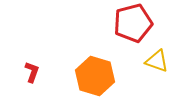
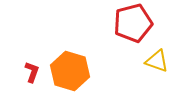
orange hexagon: moved 25 px left, 5 px up
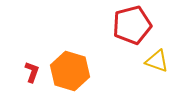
red pentagon: moved 1 px left, 2 px down
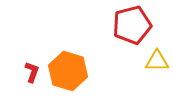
yellow triangle: rotated 20 degrees counterclockwise
orange hexagon: moved 2 px left
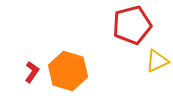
yellow triangle: rotated 25 degrees counterclockwise
red L-shape: rotated 15 degrees clockwise
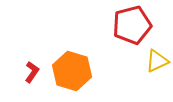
orange hexagon: moved 4 px right
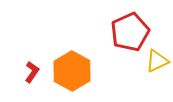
red pentagon: moved 2 px left, 7 px down; rotated 9 degrees counterclockwise
orange hexagon: rotated 12 degrees clockwise
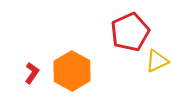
red L-shape: moved 1 px down
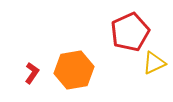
yellow triangle: moved 3 px left, 2 px down
orange hexagon: moved 2 px right, 1 px up; rotated 21 degrees clockwise
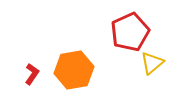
yellow triangle: moved 2 px left; rotated 15 degrees counterclockwise
red L-shape: moved 1 px down
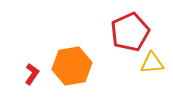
yellow triangle: rotated 35 degrees clockwise
orange hexagon: moved 2 px left, 4 px up
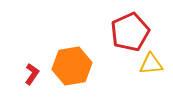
yellow triangle: moved 1 px left, 1 px down
